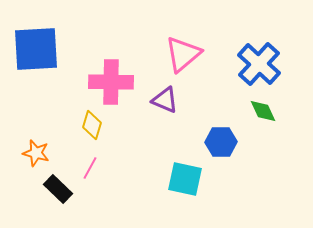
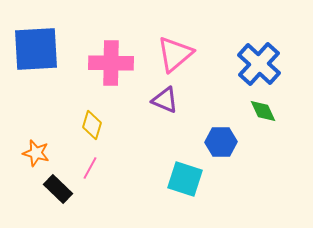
pink triangle: moved 8 px left
pink cross: moved 19 px up
cyan square: rotated 6 degrees clockwise
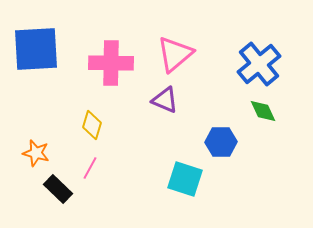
blue cross: rotated 9 degrees clockwise
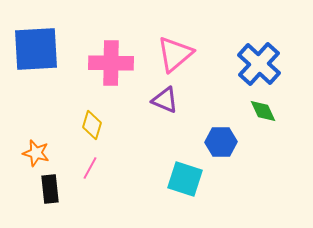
blue cross: rotated 9 degrees counterclockwise
black rectangle: moved 8 px left; rotated 40 degrees clockwise
